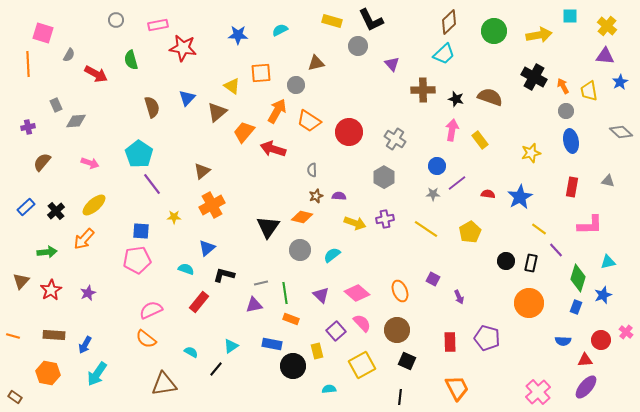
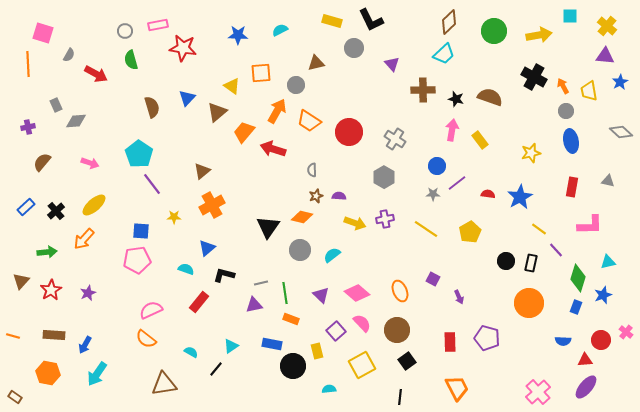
gray circle at (116, 20): moved 9 px right, 11 px down
gray circle at (358, 46): moved 4 px left, 2 px down
black square at (407, 361): rotated 30 degrees clockwise
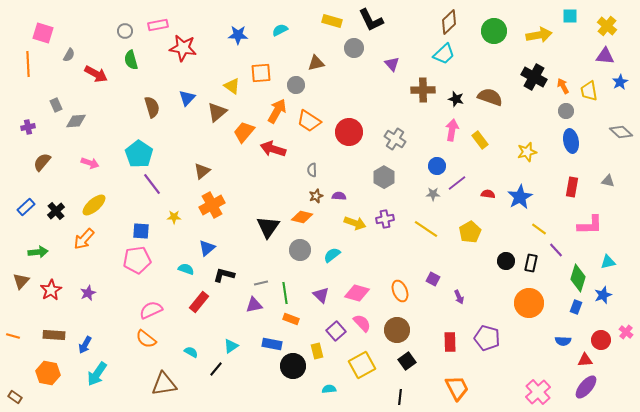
yellow star at (531, 153): moved 4 px left, 1 px up
green arrow at (47, 252): moved 9 px left
pink diamond at (357, 293): rotated 25 degrees counterclockwise
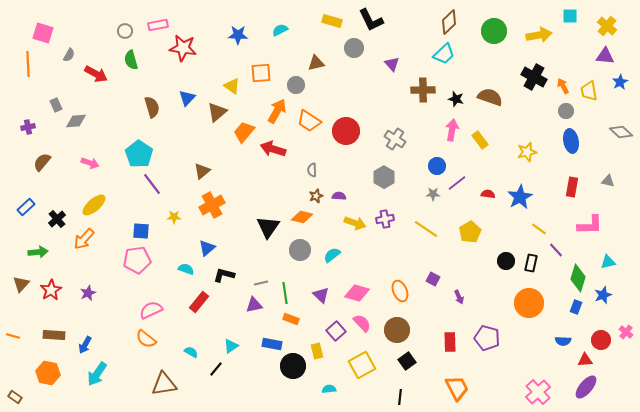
red circle at (349, 132): moved 3 px left, 1 px up
black cross at (56, 211): moved 1 px right, 8 px down
brown triangle at (21, 281): moved 3 px down
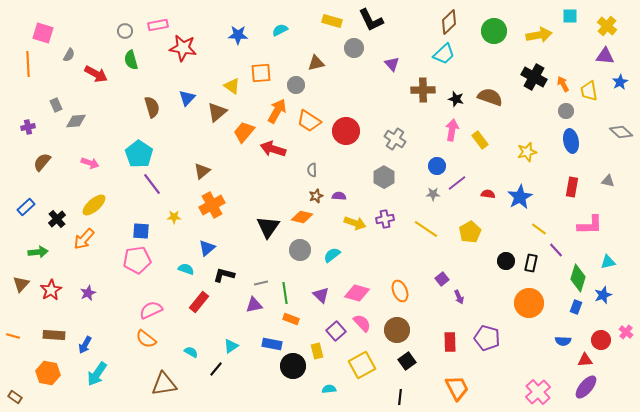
orange arrow at (563, 86): moved 2 px up
purple square at (433, 279): moved 9 px right; rotated 24 degrees clockwise
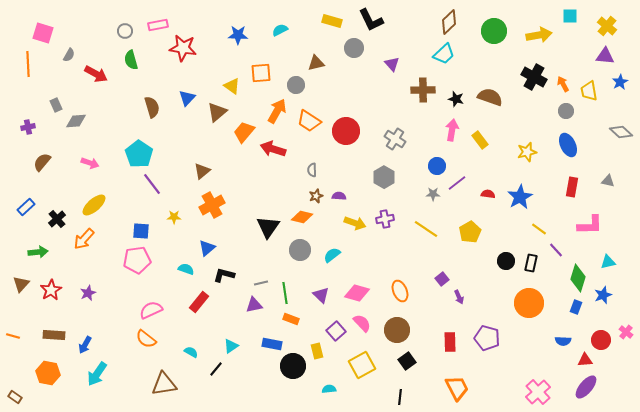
blue ellipse at (571, 141): moved 3 px left, 4 px down; rotated 15 degrees counterclockwise
